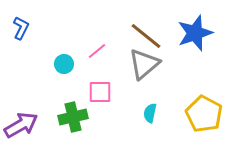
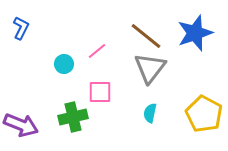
gray triangle: moved 6 px right, 4 px down; rotated 12 degrees counterclockwise
purple arrow: rotated 52 degrees clockwise
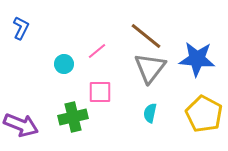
blue star: moved 2 px right, 26 px down; rotated 24 degrees clockwise
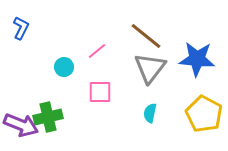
cyan circle: moved 3 px down
green cross: moved 25 px left
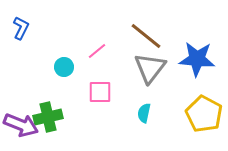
cyan semicircle: moved 6 px left
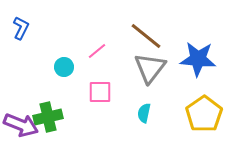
blue star: moved 1 px right
yellow pentagon: rotated 9 degrees clockwise
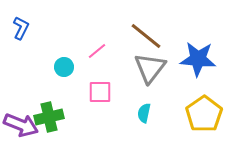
green cross: moved 1 px right
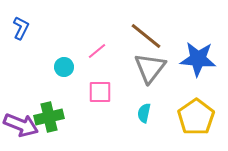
yellow pentagon: moved 8 px left, 3 px down
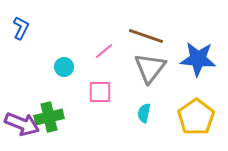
brown line: rotated 20 degrees counterclockwise
pink line: moved 7 px right
purple arrow: moved 1 px right, 1 px up
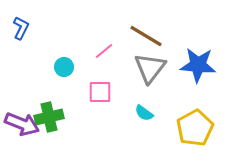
brown line: rotated 12 degrees clockwise
blue star: moved 6 px down
cyan semicircle: rotated 66 degrees counterclockwise
yellow pentagon: moved 1 px left, 11 px down; rotated 6 degrees clockwise
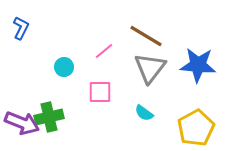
purple arrow: moved 1 px up
yellow pentagon: moved 1 px right
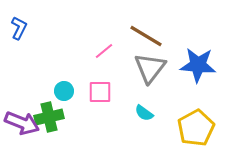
blue L-shape: moved 2 px left
cyan circle: moved 24 px down
